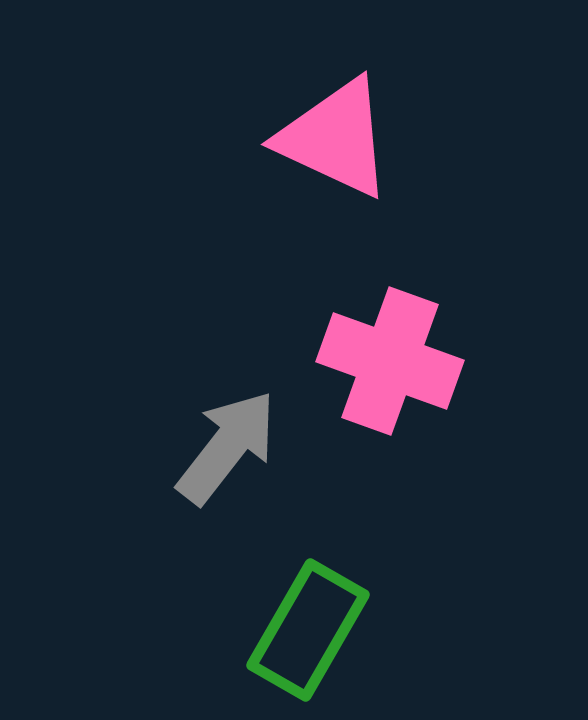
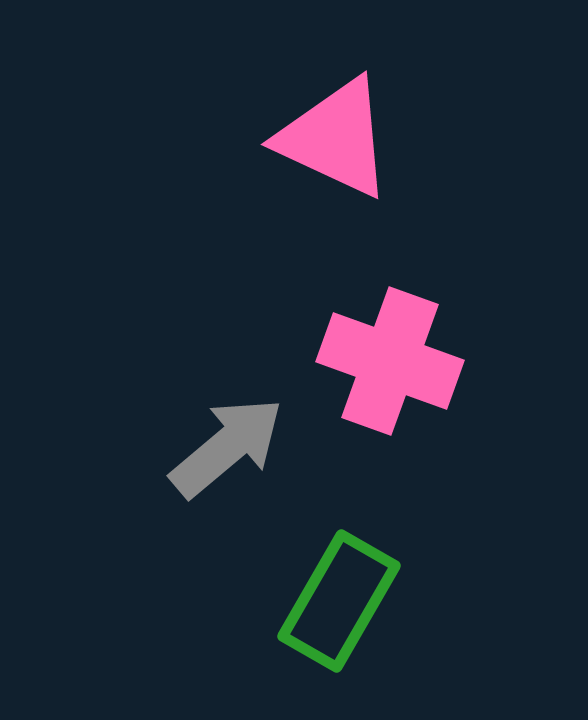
gray arrow: rotated 12 degrees clockwise
green rectangle: moved 31 px right, 29 px up
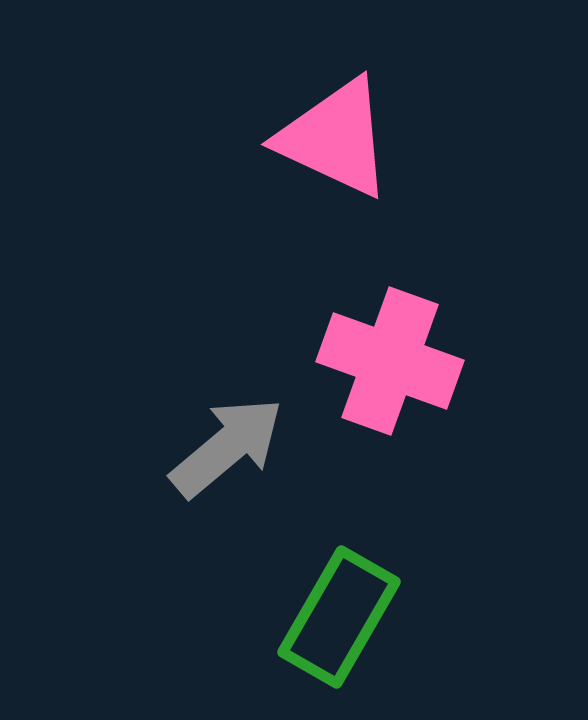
green rectangle: moved 16 px down
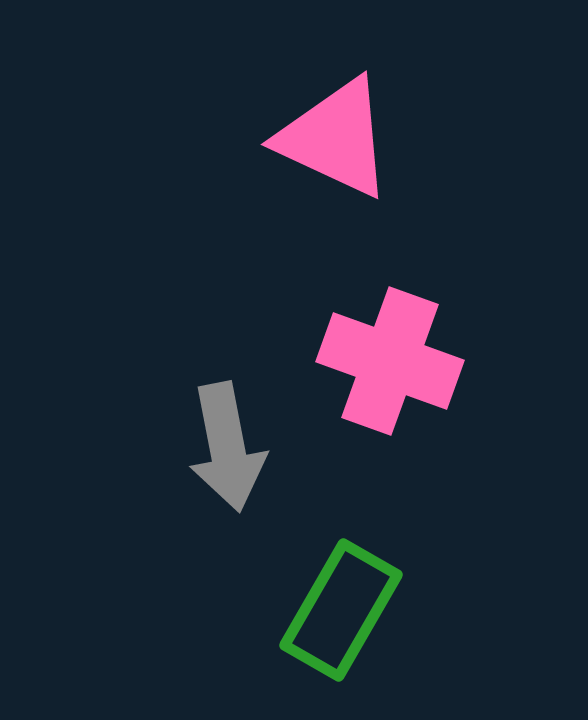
gray arrow: rotated 119 degrees clockwise
green rectangle: moved 2 px right, 7 px up
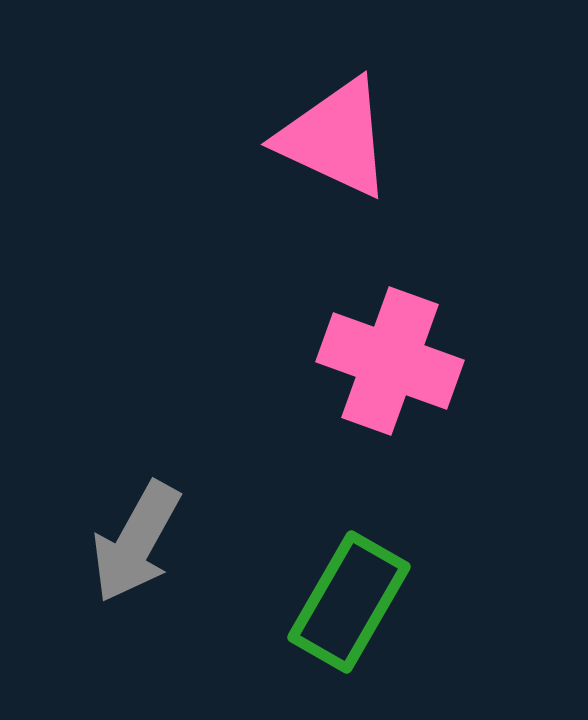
gray arrow: moved 91 px left, 95 px down; rotated 40 degrees clockwise
green rectangle: moved 8 px right, 8 px up
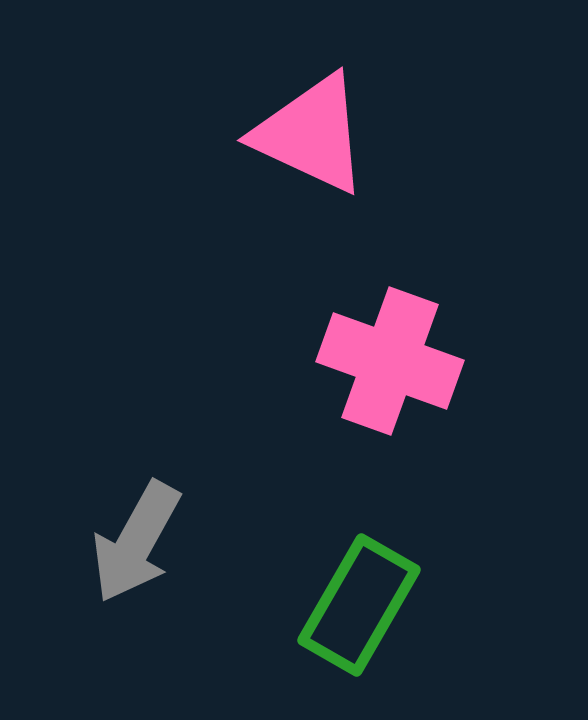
pink triangle: moved 24 px left, 4 px up
green rectangle: moved 10 px right, 3 px down
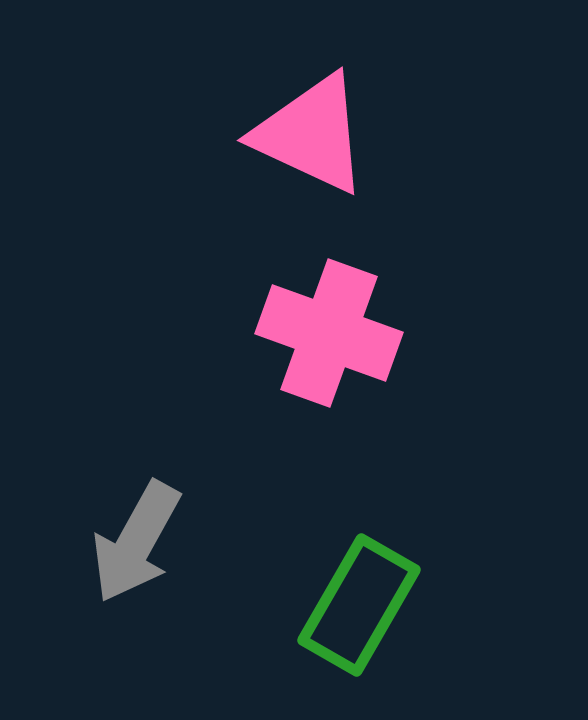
pink cross: moved 61 px left, 28 px up
